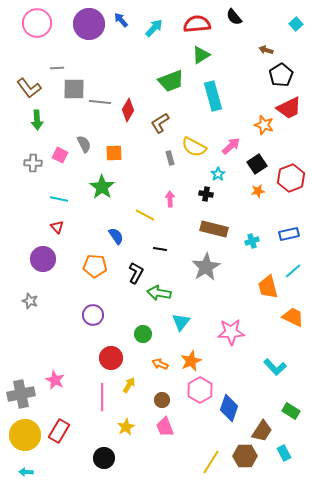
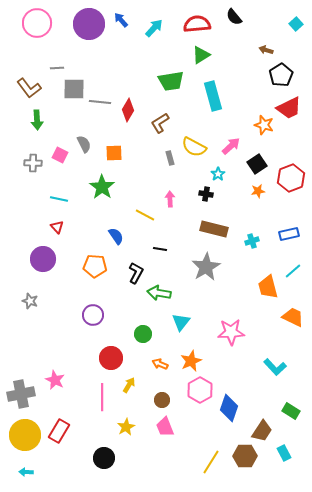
green trapezoid at (171, 81): rotated 12 degrees clockwise
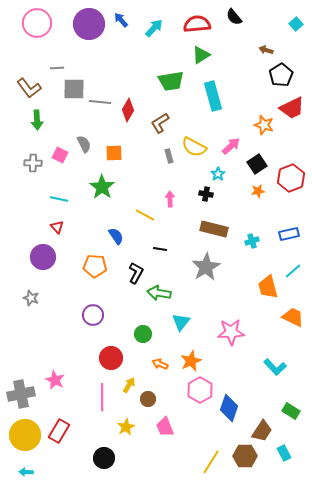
red trapezoid at (289, 108): moved 3 px right
gray rectangle at (170, 158): moved 1 px left, 2 px up
purple circle at (43, 259): moved 2 px up
gray star at (30, 301): moved 1 px right, 3 px up
brown circle at (162, 400): moved 14 px left, 1 px up
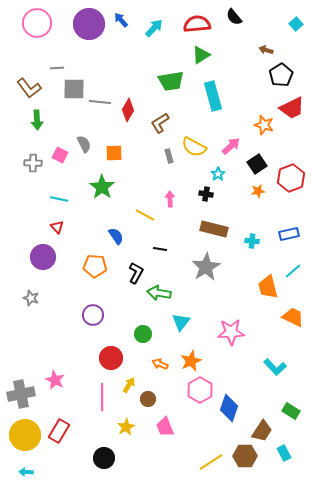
cyan cross at (252, 241): rotated 24 degrees clockwise
yellow line at (211, 462): rotated 25 degrees clockwise
